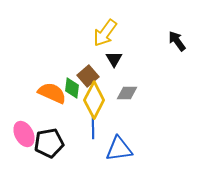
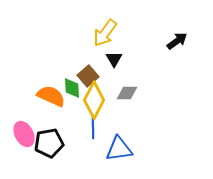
black arrow: rotated 90 degrees clockwise
green diamond: rotated 10 degrees counterclockwise
orange semicircle: moved 1 px left, 3 px down
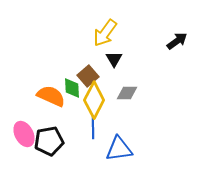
black pentagon: moved 2 px up
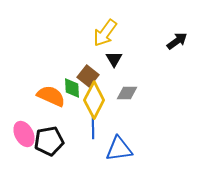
brown square: rotated 10 degrees counterclockwise
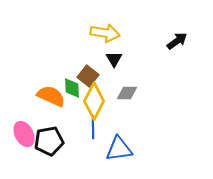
yellow arrow: rotated 116 degrees counterclockwise
yellow diamond: moved 1 px down
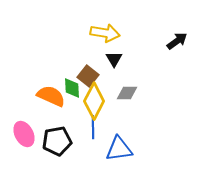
black pentagon: moved 8 px right
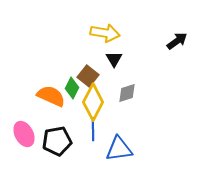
green diamond: rotated 30 degrees clockwise
gray diamond: rotated 20 degrees counterclockwise
yellow diamond: moved 1 px left, 1 px down
blue line: moved 2 px down
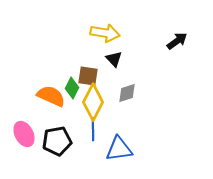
black triangle: rotated 12 degrees counterclockwise
brown square: rotated 30 degrees counterclockwise
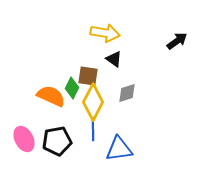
black triangle: rotated 12 degrees counterclockwise
pink ellipse: moved 5 px down
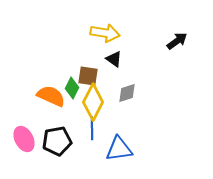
blue line: moved 1 px left, 1 px up
